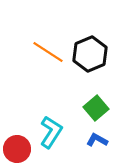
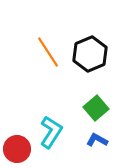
orange line: rotated 24 degrees clockwise
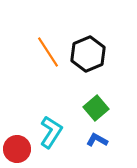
black hexagon: moved 2 px left
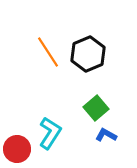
cyan L-shape: moved 1 px left, 1 px down
blue L-shape: moved 9 px right, 5 px up
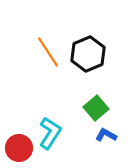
red circle: moved 2 px right, 1 px up
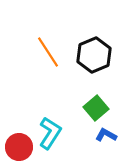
black hexagon: moved 6 px right, 1 px down
red circle: moved 1 px up
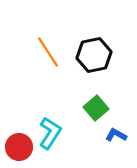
black hexagon: rotated 12 degrees clockwise
blue L-shape: moved 10 px right
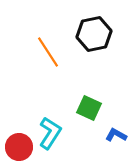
black hexagon: moved 21 px up
green square: moved 7 px left; rotated 25 degrees counterclockwise
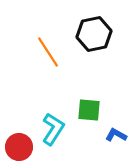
green square: moved 2 px down; rotated 20 degrees counterclockwise
cyan L-shape: moved 3 px right, 4 px up
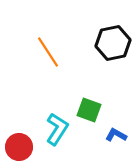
black hexagon: moved 19 px right, 9 px down
green square: rotated 15 degrees clockwise
cyan L-shape: moved 4 px right
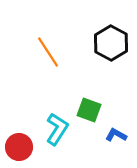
black hexagon: moved 2 px left; rotated 20 degrees counterclockwise
